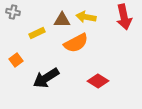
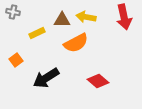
red diamond: rotated 10 degrees clockwise
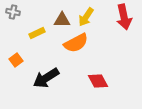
yellow arrow: rotated 66 degrees counterclockwise
red diamond: rotated 20 degrees clockwise
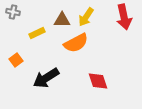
red diamond: rotated 10 degrees clockwise
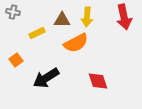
yellow arrow: moved 1 px right; rotated 30 degrees counterclockwise
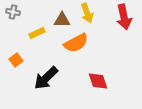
yellow arrow: moved 4 px up; rotated 24 degrees counterclockwise
black arrow: rotated 12 degrees counterclockwise
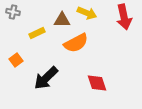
yellow arrow: rotated 48 degrees counterclockwise
red diamond: moved 1 px left, 2 px down
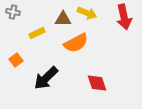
brown triangle: moved 1 px right, 1 px up
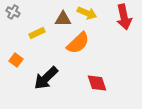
gray cross: rotated 16 degrees clockwise
orange semicircle: moved 2 px right; rotated 15 degrees counterclockwise
orange square: rotated 16 degrees counterclockwise
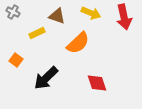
yellow arrow: moved 4 px right
brown triangle: moved 6 px left, 3 px up; rotated 18 degrees clockwise
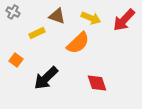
yellow arrow: moved 5 px down
red arrow: moved 3 px down; rotated 55 degrees clockwise
